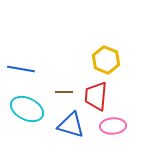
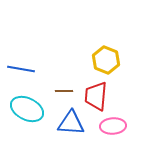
brown line: moved 1 px up
blue triangle: moved 2 px up; rotated 12 degrees counterclockwise
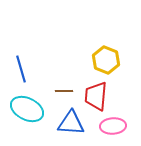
blue line: rotated 64 degrees clockwise
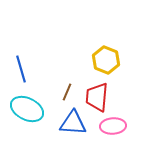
brown line: moved 3 px right, 1 px down; rotated 66 degrees counterclockwise
red trapezoid: moved 1 px right, 1 px down
blue triangle: moved 2 px right
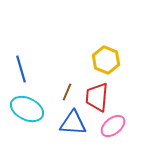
pink ellipse: rotated 35 degrees counterclockwise
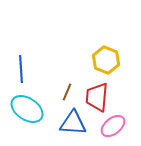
blue line: rotated 12 degrees clockwise
cyan ellipse: rotated 8 degrees clockwise
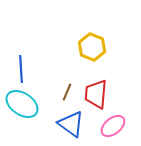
yellow hexagon: moved 14 px left, 13 px up
red trapezoid: moved 1 px left, 3 px up
cyan ellipse: moved 5 px left, 5 px up
blue triangle: moved 2 px left, 1 px down; rotated 32 degrees clockwise
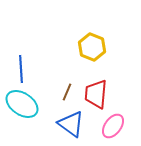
pink ellipse: rotated 15 degrees counterclockwise
